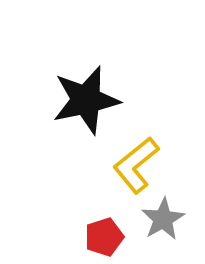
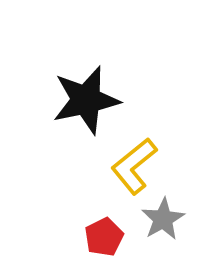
yellow L-shape: moved 2 px left, 1 px down
red pentagon: rotated 9 degrees counterclockwise
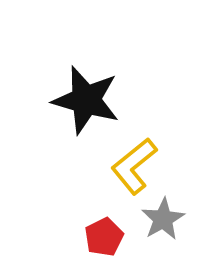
black star: rotated 28 degrees clockwise
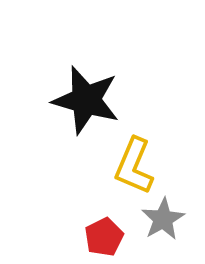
yellow L-shape: rotated 28 degrees counterclockwise
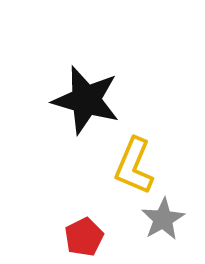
red pentagon: moved 20 px left
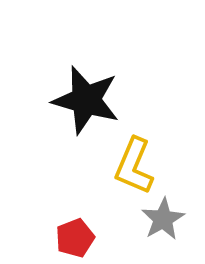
red pentagon: moved 9 px left, 1 px down; rotated 6 degrees clockwise
